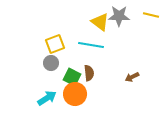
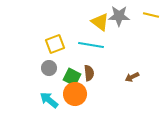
gray circle: moved 2 px left, 5 px down
cyan arrow: moved 2 px right, 2 px down; rotated 108 degrees counterclockwise
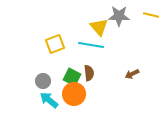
yellow triangle: moved 1 px left, 5 px down; rotated 12 degrees clockwise
gray circle: moved 6 px left, 13 px down
brown arrow: moved 3 px up
orange circle: moved 1 px left
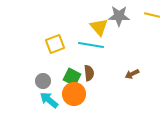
yellow line: moved 1 px right
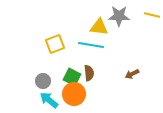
yellow triangle: rotated 42 degrees counterclockwise
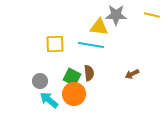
gray star: moved 3 px left, 1 px up
yellow square: rotated 18 degrees clockwise
gray circle: moved 3 px left
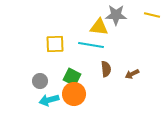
brown semicircle: moved 17 px right, 4 px up
cyan arrow: rotated 54 degrees counterclockwise
